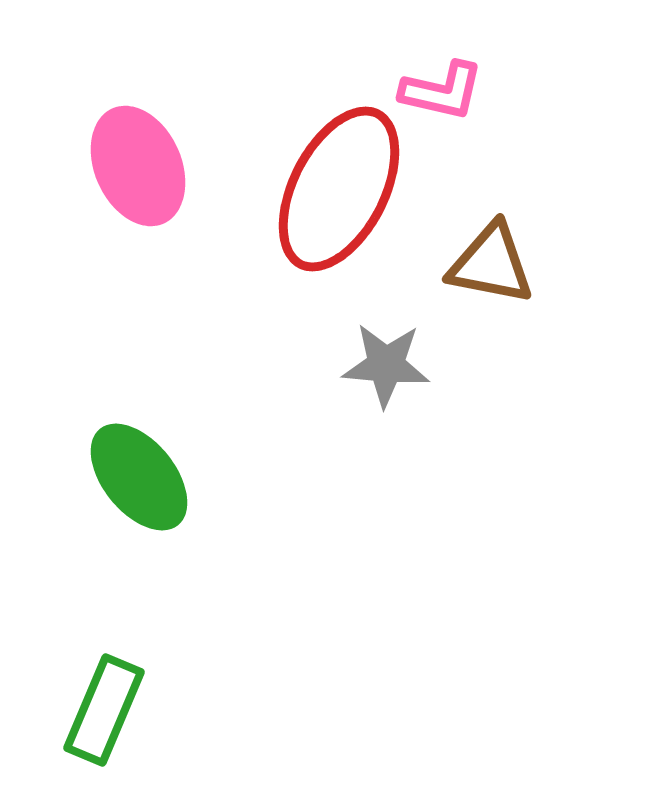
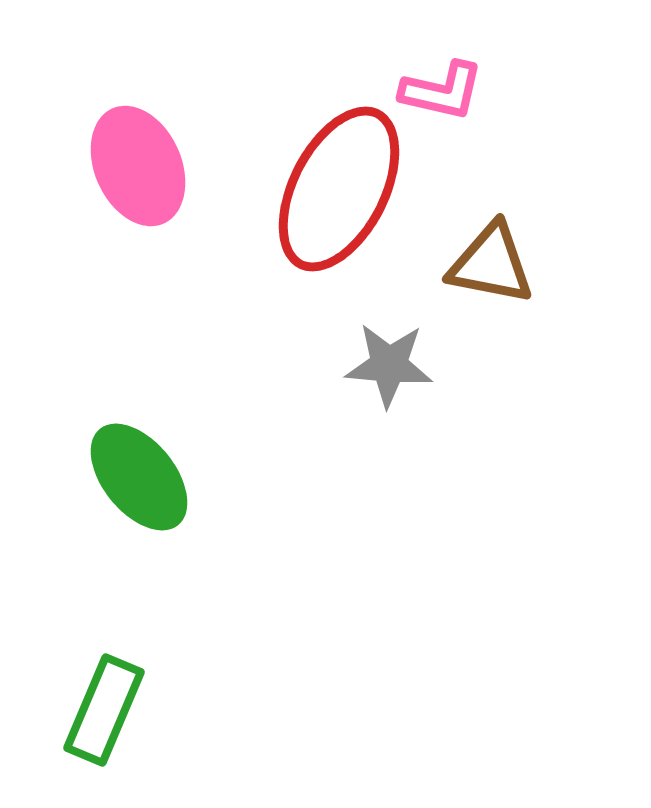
gray star: moved 3 px right
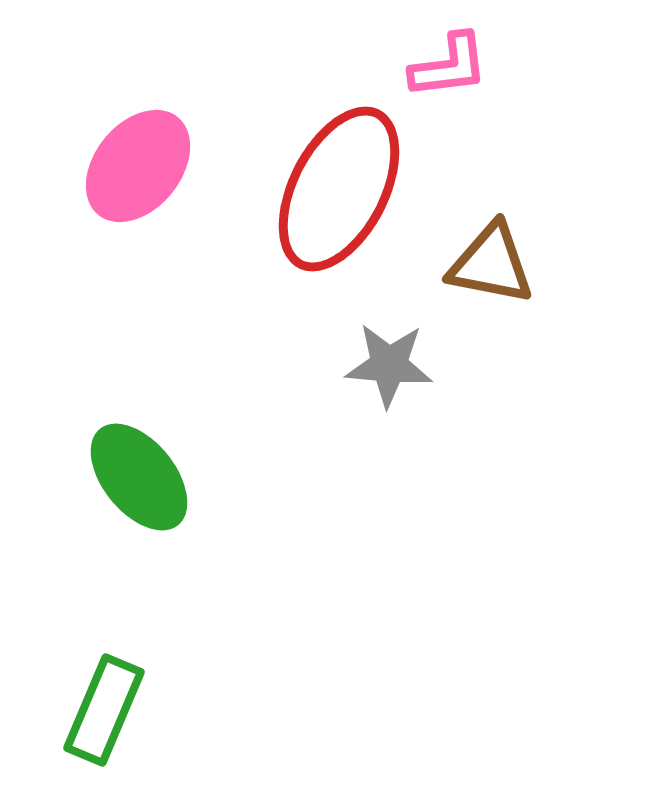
pink L-shape: moved 7 px right, 25 px up; rotated 20 degrees counterclockwise
pink ellipse: rotated 63 degrees clockwise
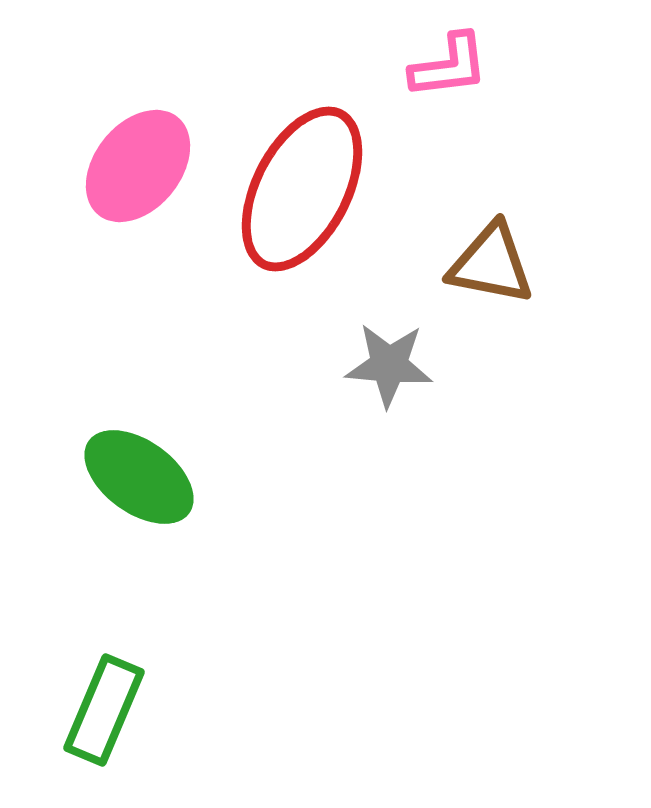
red ellipse: moved 37 px left
green ellipse: rotated 15 degrees counterclockwise
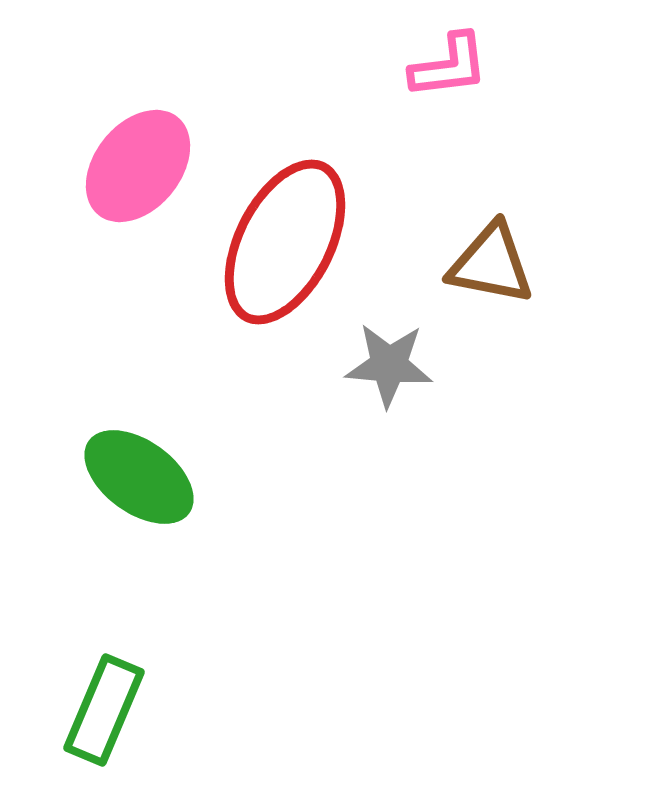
red ellipse: moved 17 px left, 53 px down
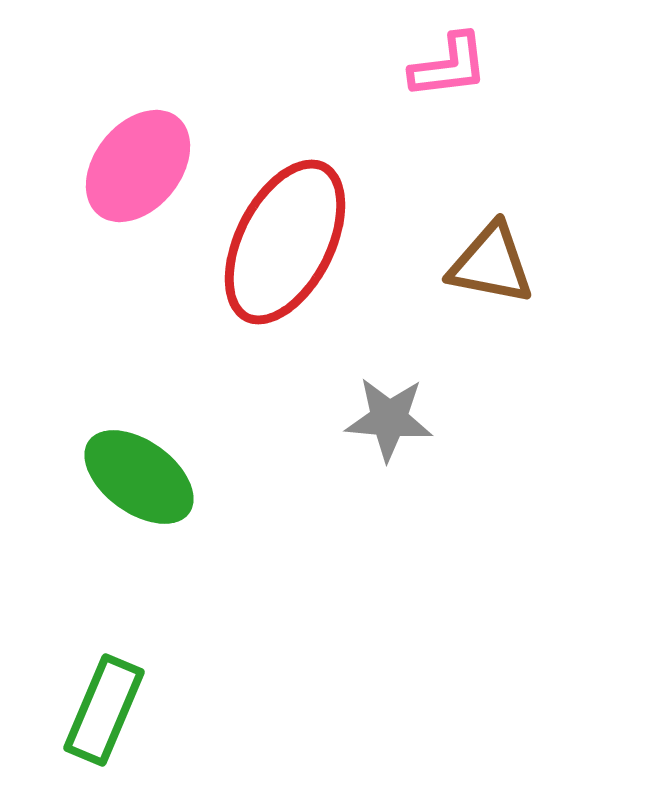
gray star: moved 54 px down
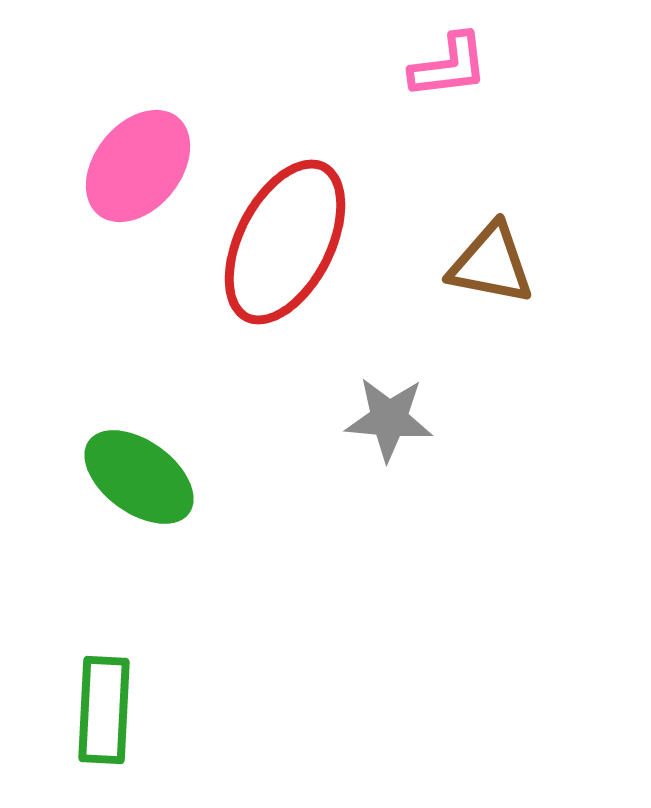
green rectangle: rotated 20 degrees counterclockwise
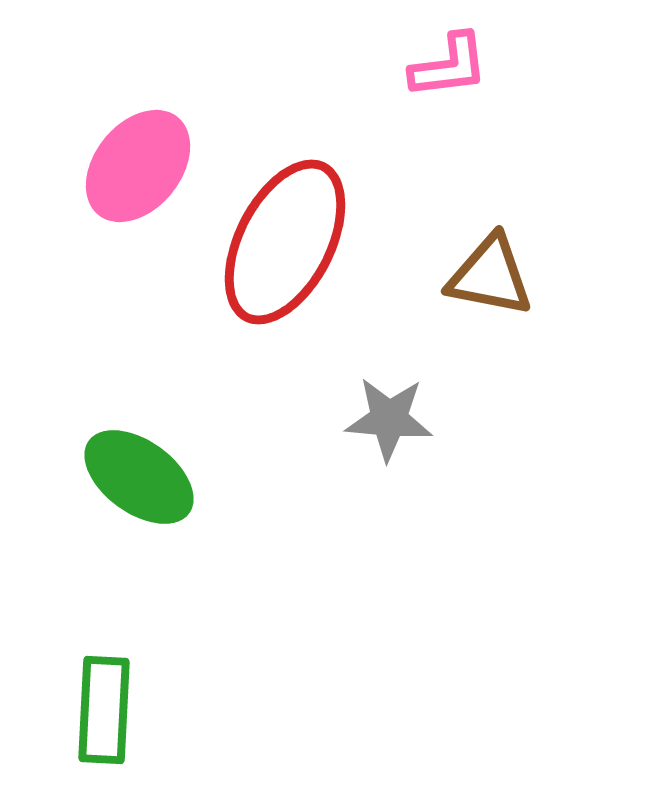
brown triangle: moved 1 px left, 12 px down
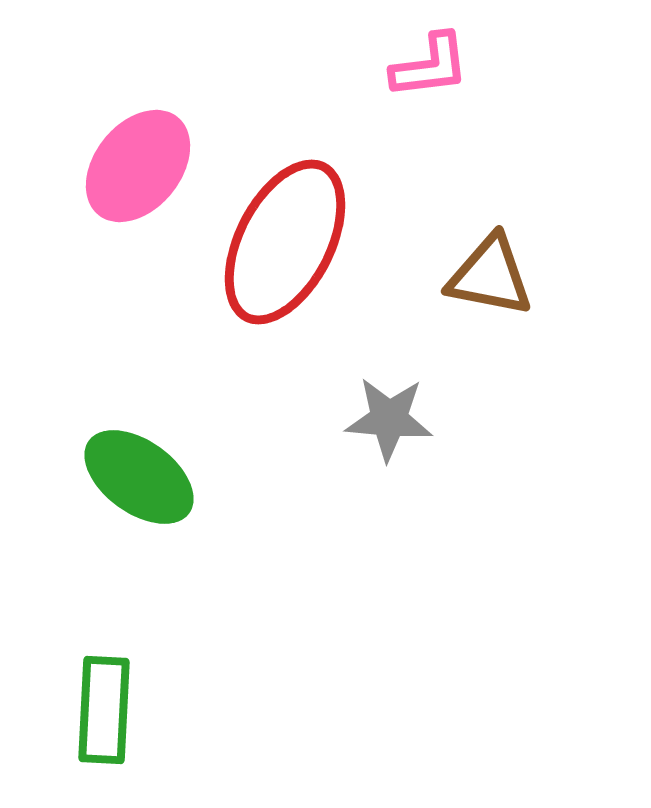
pink L-shape: moved 19 px left
